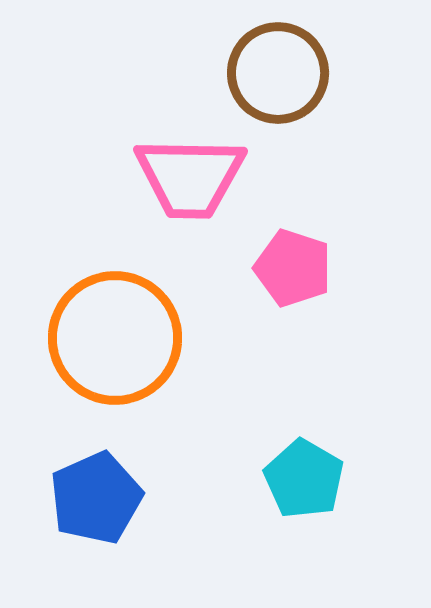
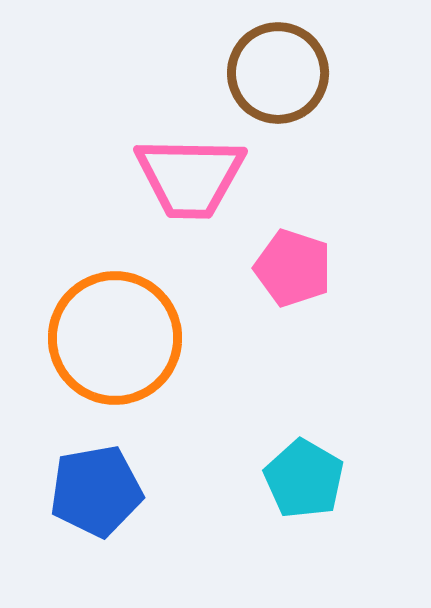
blue pentagon: moved 7 px up; rotated 14 degrees clockwise
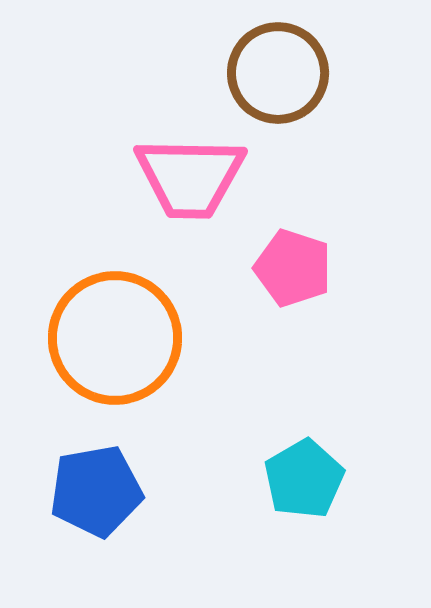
cyan pentagon: rotated 12 degrees clockwise
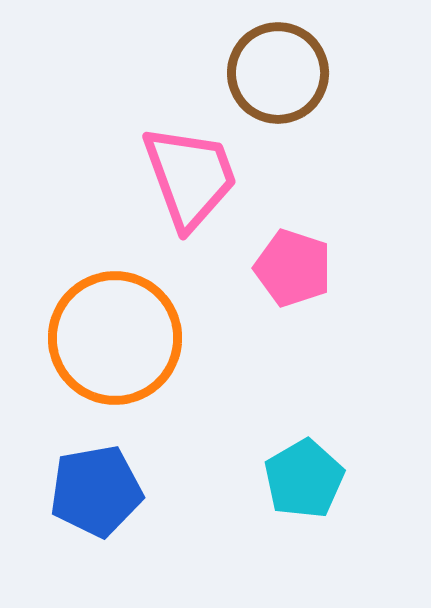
pink trapezoid: rotated 111 degrees counterclockwise
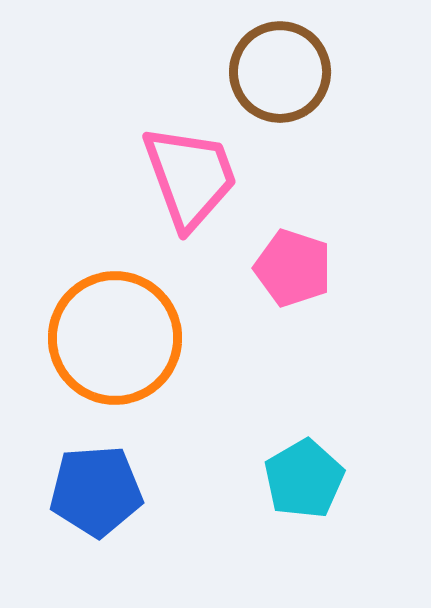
brown circle: moved 2 px right, 1 px up
blue pentagon: rotated 6 degrees clockwise
